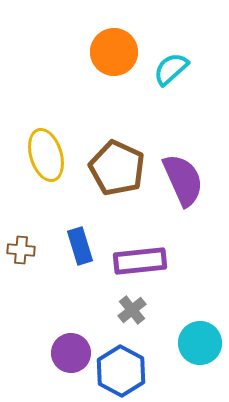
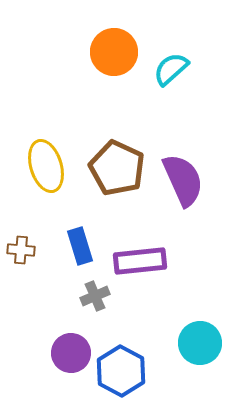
yellow ellipse: moved 11 px down
gray cross: moved 37 px left, 14 px up; rotated 16 degrees clockwise
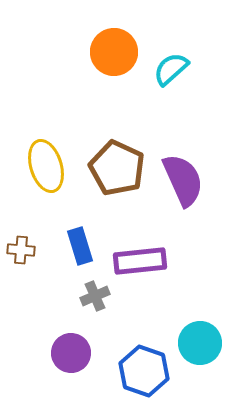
blue hexagon: moved 23 px right; rotated 9 degrees counterclockwise
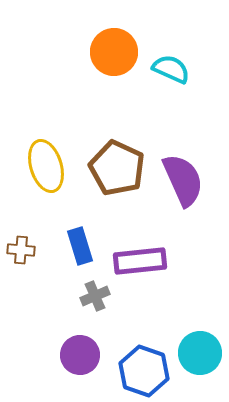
cyan semicircle: rotated 66 degrees clockwise
cyan circle: moved 10 px down
purple circle: moved 9 px right, 2 px down
